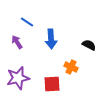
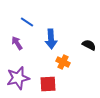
purple arrow: moved 1 px down
orange cross: moved 8 px left, 5 px up
red square: moved 4 px left
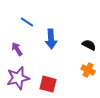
purple arrow: moved 6 px down
orange cross: moved 25 px right, 8 px down
red square: rotated 18 degrees clockwise
